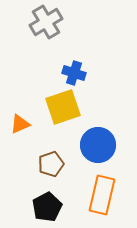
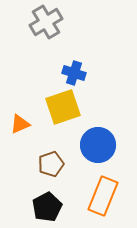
orange rectangle: moved 1 px right, 1 px down; rotated 9 degrees clockwise
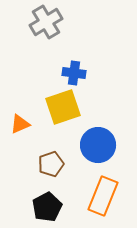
blue cross: rotated 10 degrees counterclockwise
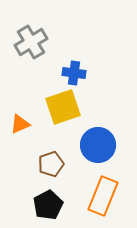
gray cross: moved 15 px left, 20 px down
black pentagon: moved 1 px right, 2 px up
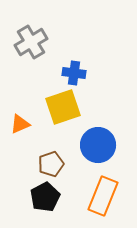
black pentagon: moved 3 px left, 8 px up
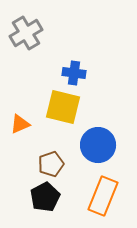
gray cross: moved 5 px left, 9 px up
yellow square: rotated 33 degrees clockwise
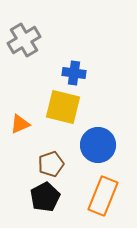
gray cross: moved 2 px left, 7 px down
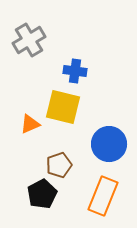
gray cross: moved 5 px right
blue cross: moved 1 px right, 2 px up
orange triangle: moved 10 px right
blue circle: moved 11 px right, 1 px up
brown pentagon: moved 8 px right, 1 px down
black pentagon: moved 3 px left, 3 px up
